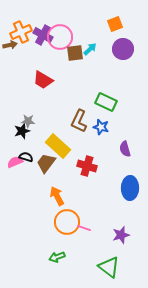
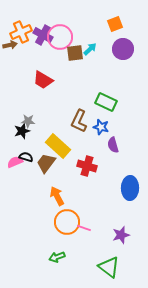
purple semicircle: moved 12 px left, 4 px up
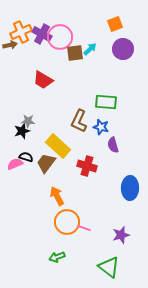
purple cross: moved 1 px left, 1 px up
green rectangle: rotated 20 degrees counterclockwise
pink semicircle: moved 2 px down
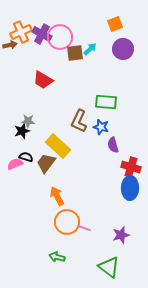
red cross: moved 44 px right, 1 px down
green arrow: rotated 35 degrees clockwise
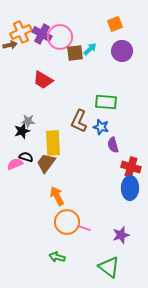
purple circle: moved 1 px left, 2 px down
yellow rectangle: moved 5 px left, 3 px up; rotated 45 degrees clockwise
